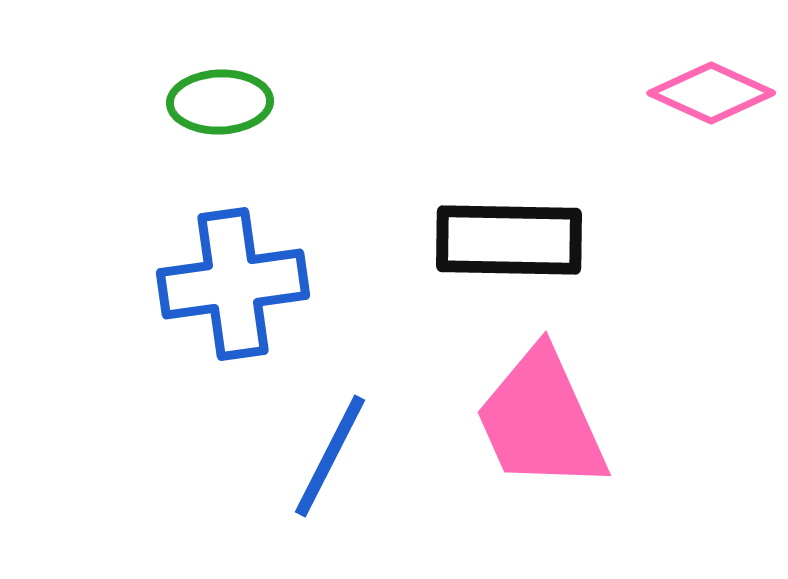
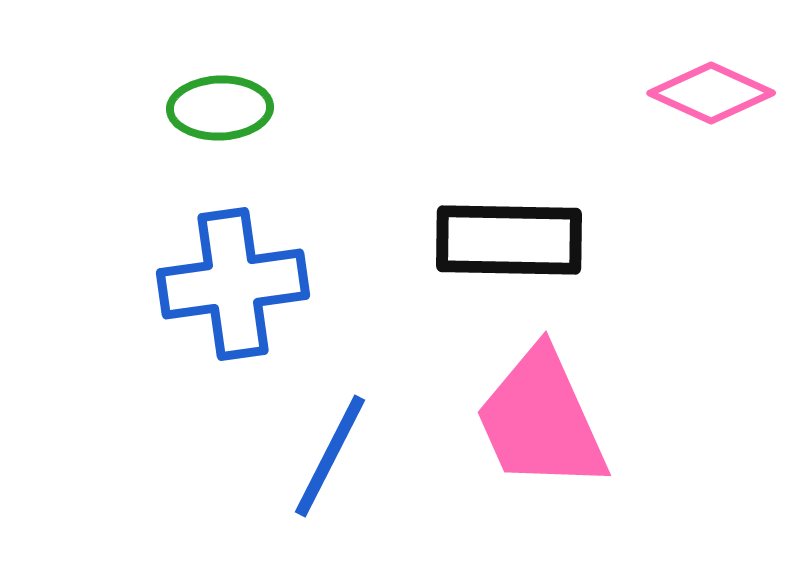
green ellipse: moved 6 px down
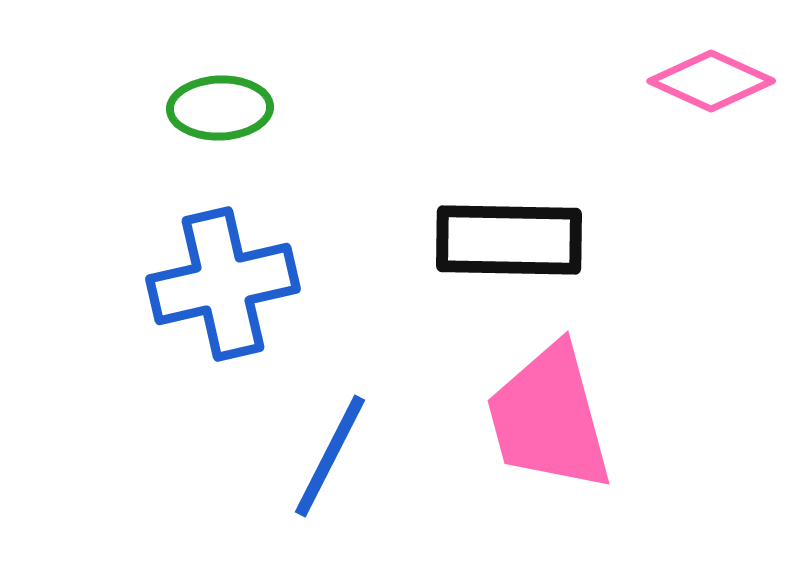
pink diamond: moved 12 px up
blue cross: moved 10 px left; rotated 5 degrees counterclockwise
pink trapezoid: moved 8 px right, 2 px up; rotated 9 degrees clockwise
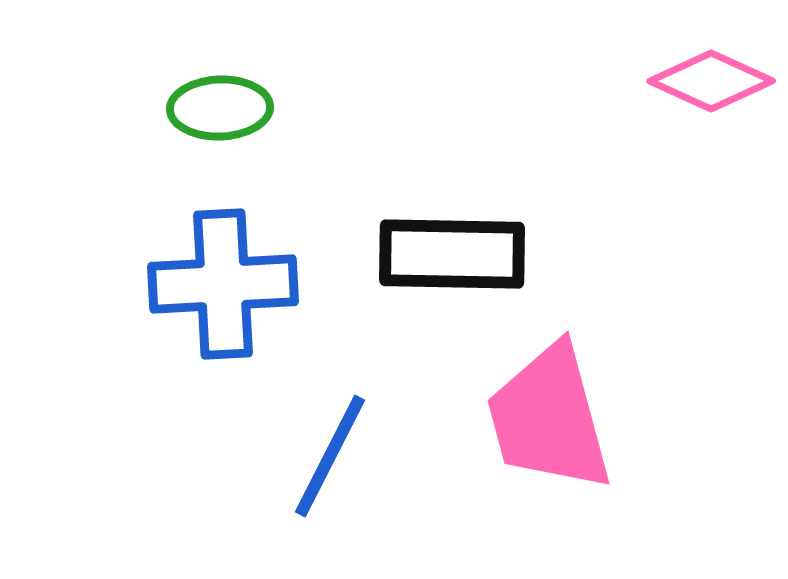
black rectangle: moved 57 px left, 14 px down
blue cross: rotated 10 degrees clockwise
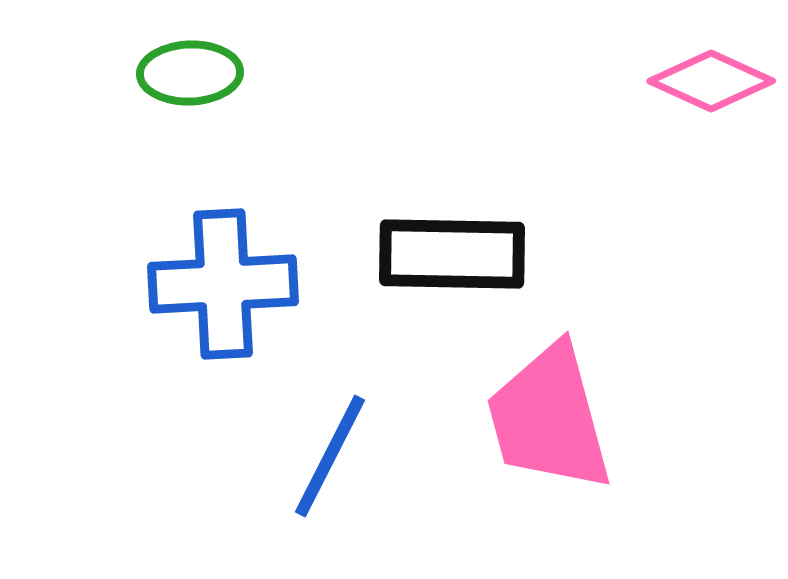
green ellipse: moved 30 px left, 35 px up
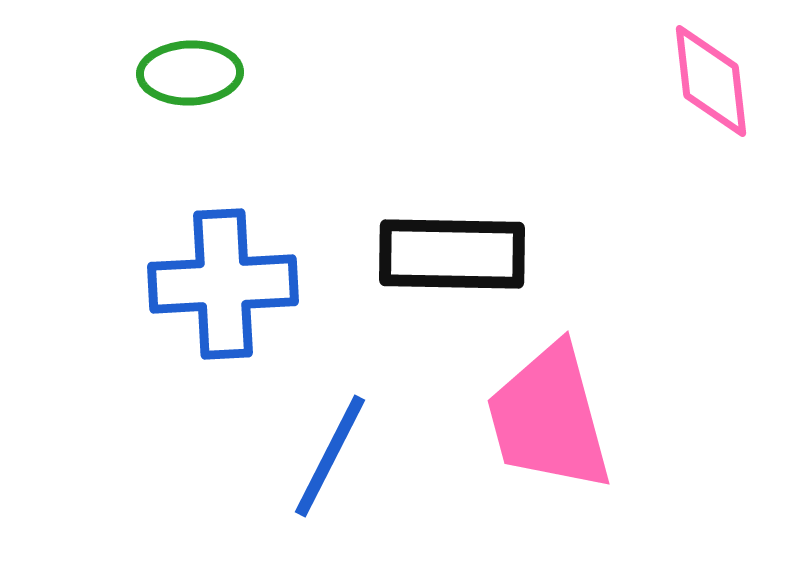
pink diamond: rotated 59 degrees clockwise
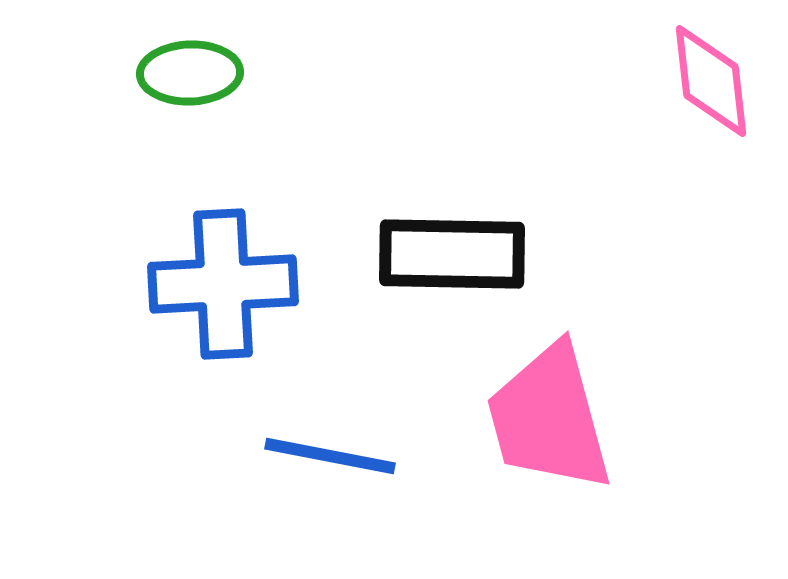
blue line: rotated 74 degrees clockwise
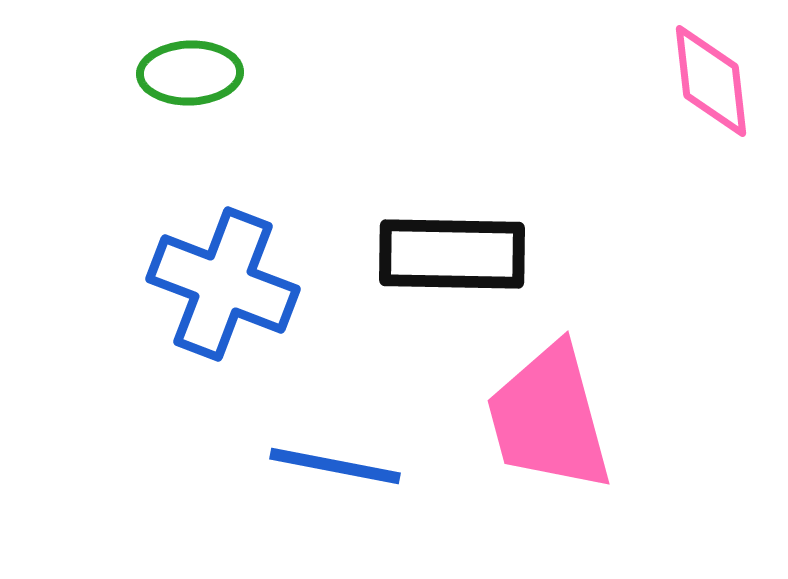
blue cross: rotated 24 degrees clockwise
blue line: moved 5 px right, 10 px down
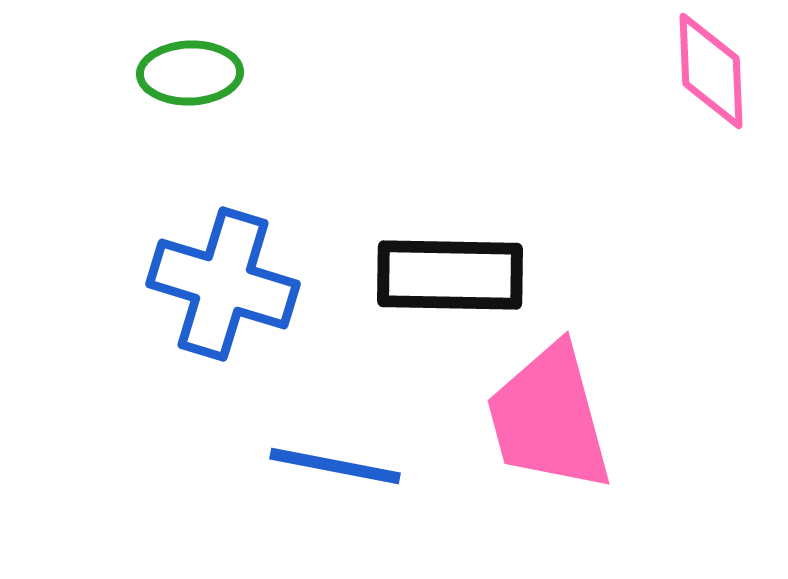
pink diamond: moved 10 px up; rotated 4 degrees clockwise
black rectangle: moved 2 px left, 21 px down
blue cross: rotated 4 degrees counterclockwise
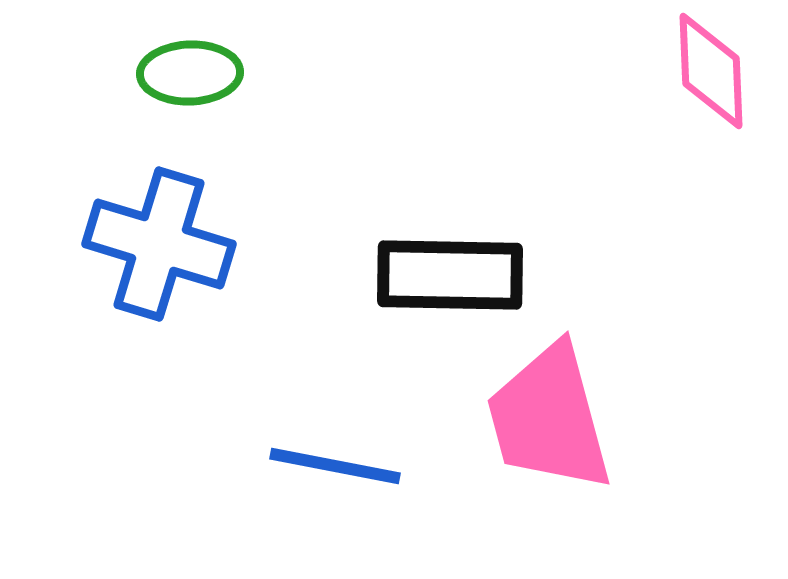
blue cross: moved 64 px left, 40 px up
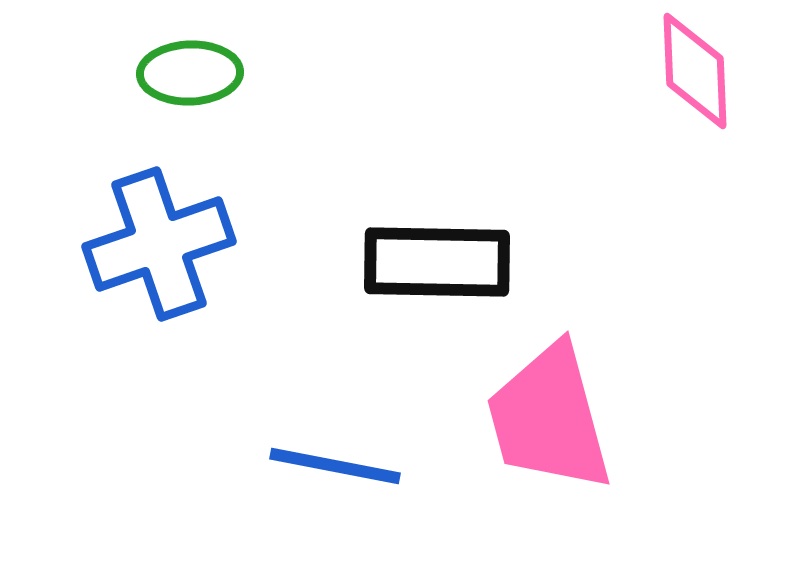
pink diamond: moved 16 px left
blue cross: rotated 36 degrees counterclockwise
black rectangle: moved 13 px left, 13 px up
